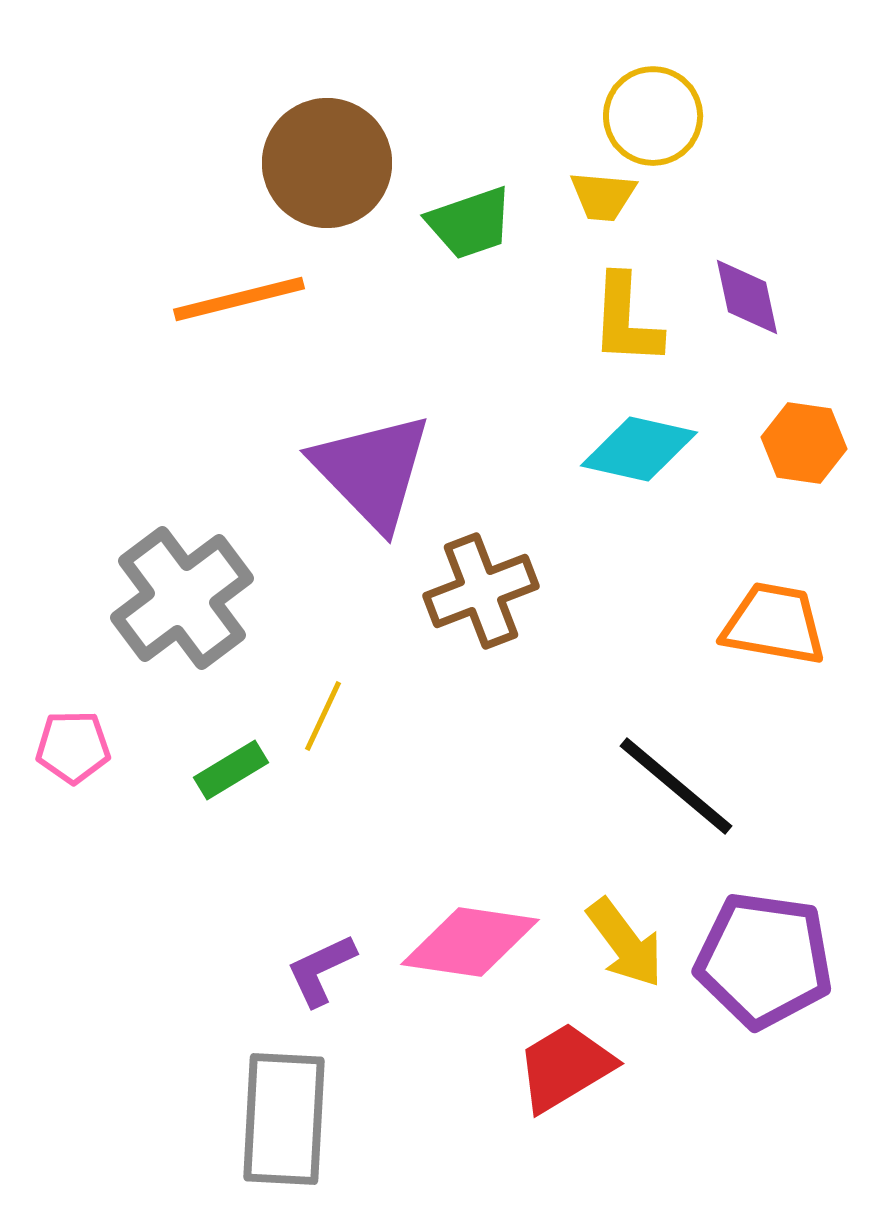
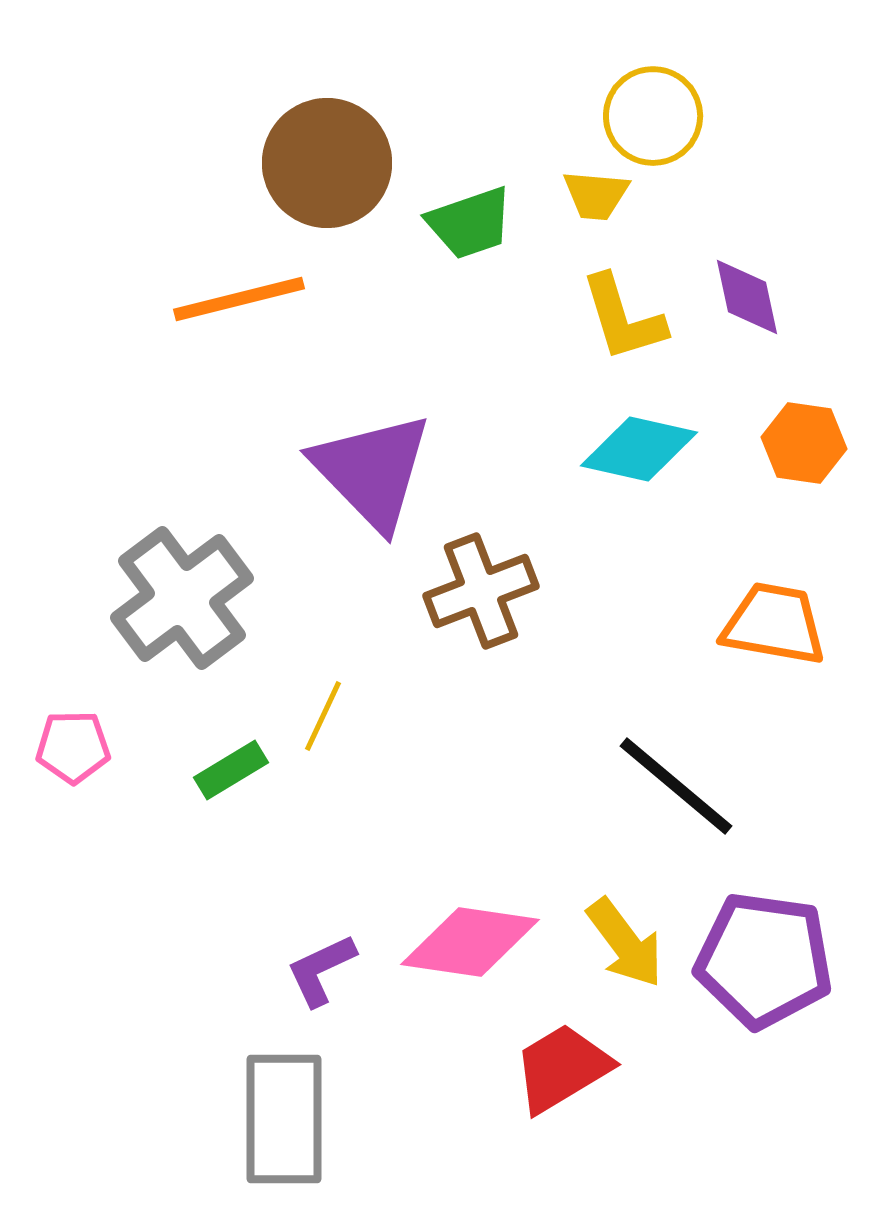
yellow trapezoid: moved 7 px left, 1 px up
yellow L-shape: moved 3 px left, 2 px up; rotated 20 degrees counterclockwise
red trapezoid: moved 3 px left, 1 px down
gray rectangle: rotated 3 degrees counterclockwise
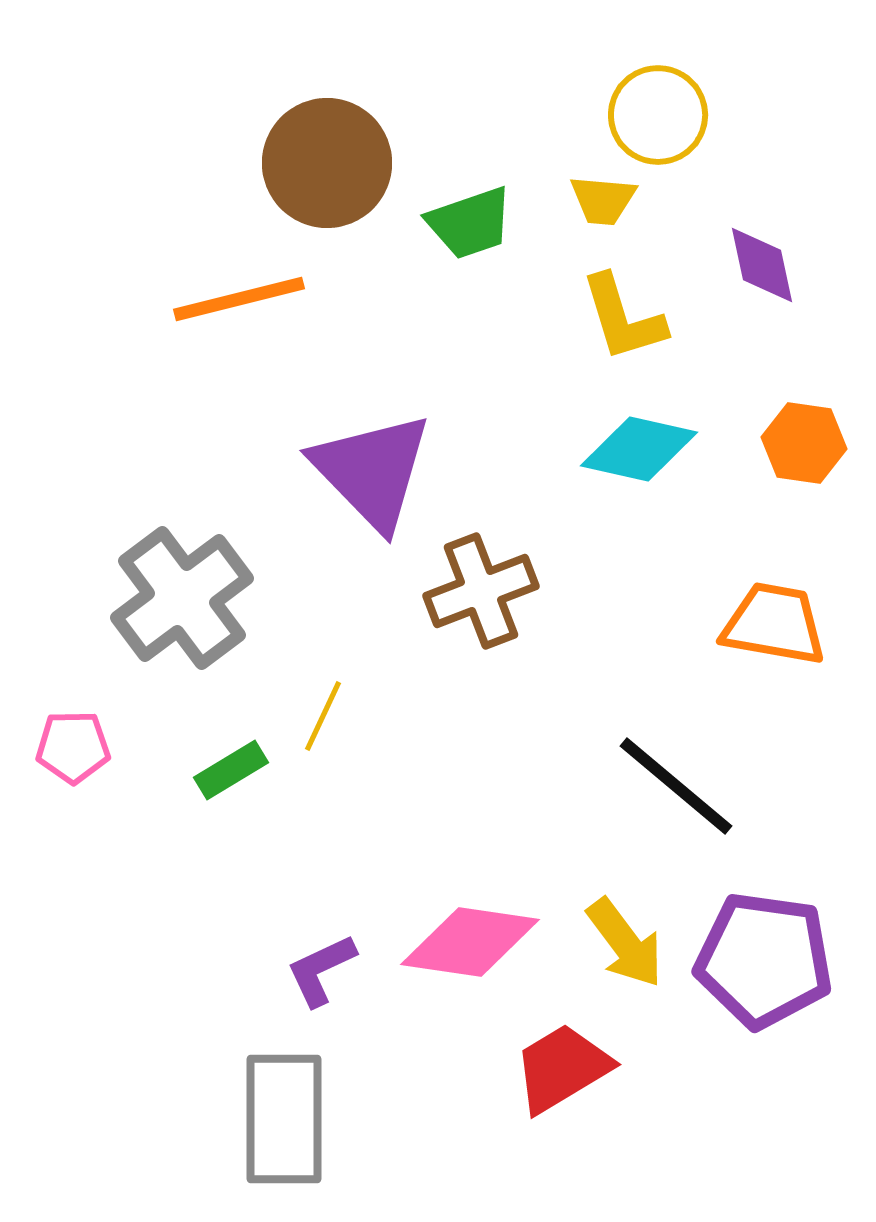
yellow circle: moved 5 px right, 1 px up
yellow trapezoid: moved 7 px right, 5 px down
purple diamond: moved 15 px right, 32 px up
